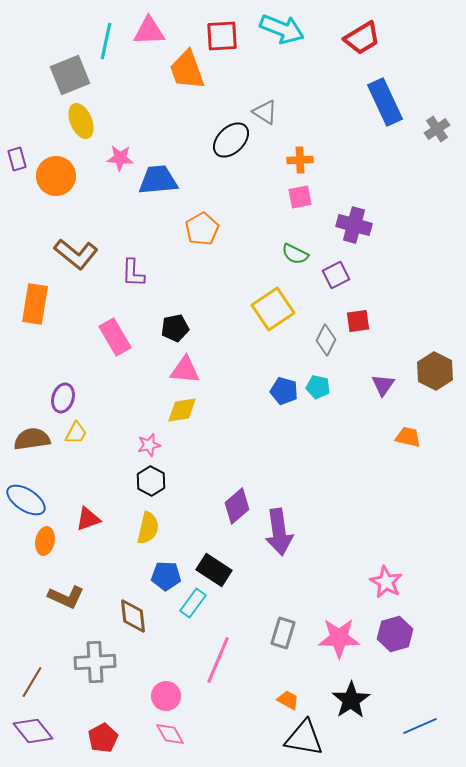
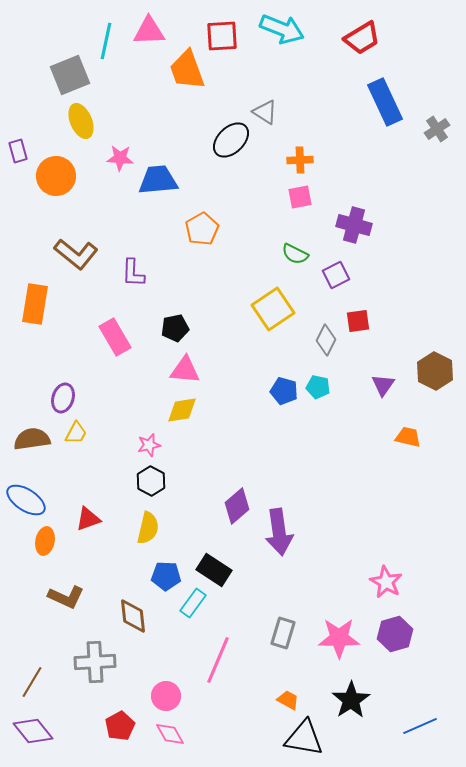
purple rectangle at (17, 159): moved 1 px right, 8 px up
red pentagon at (103, 738): moved 17 px right, 12 px up
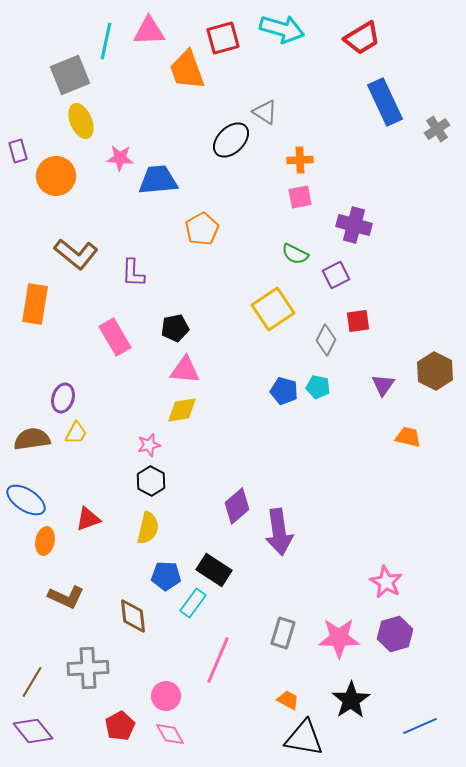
cyan arrow at (282, 29): rotated 6 degrees counterclockwise
red square at (222, 36): moved 1 px right, 2 px down; rotated 12 degrees counterclockwise
gray cross at (95, 662): moved 7 px left, 6 px down
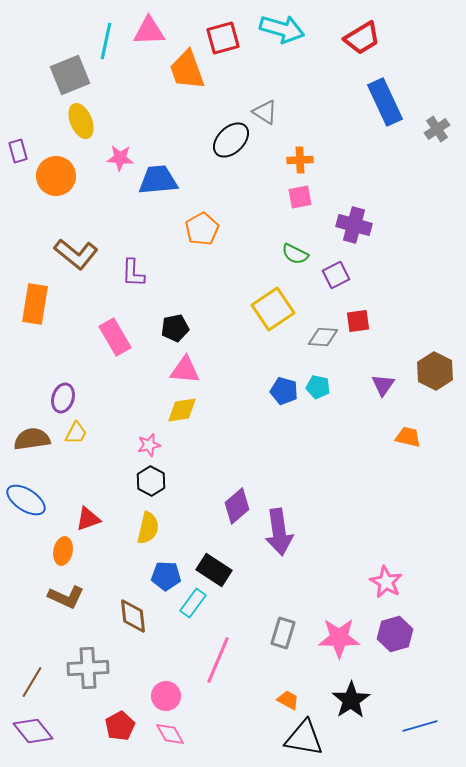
gray diamond at (326, 340): moved 3 px left, 3 px up; rotated 68 degrees clockwise
orange ellipse at (45, 541): moved 18 px right, 10 px down
blue line at (420, 726): rotated 8 degrees clockwise
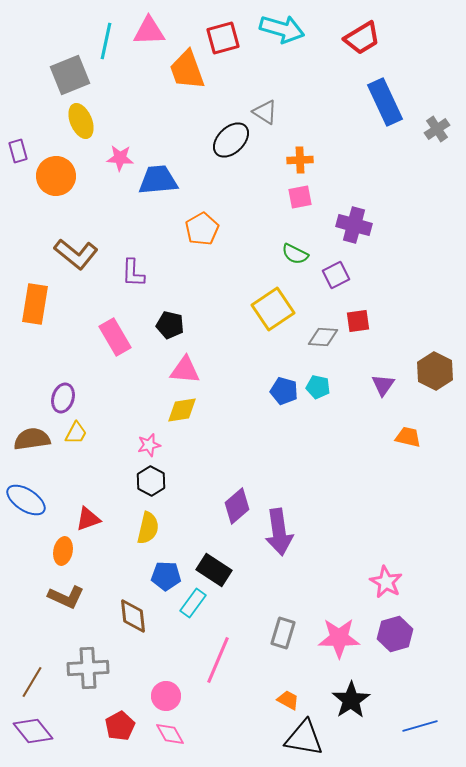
black pentagon at (175, 328): moved 5 px left, 3 px up; rotated 24 degrees clockwise
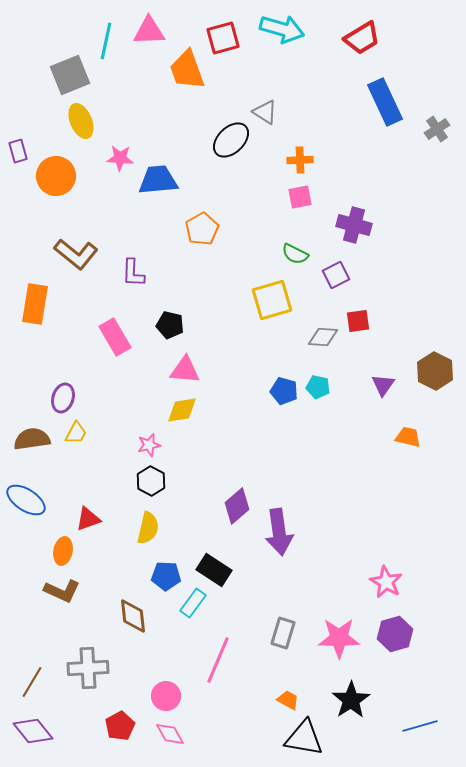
yellow square at (273, 309): moved 1 px left, 9 px up; rotated 18 degrees clockwise
brown L-shape at (66, 597): moved 4 px left, 6 px up
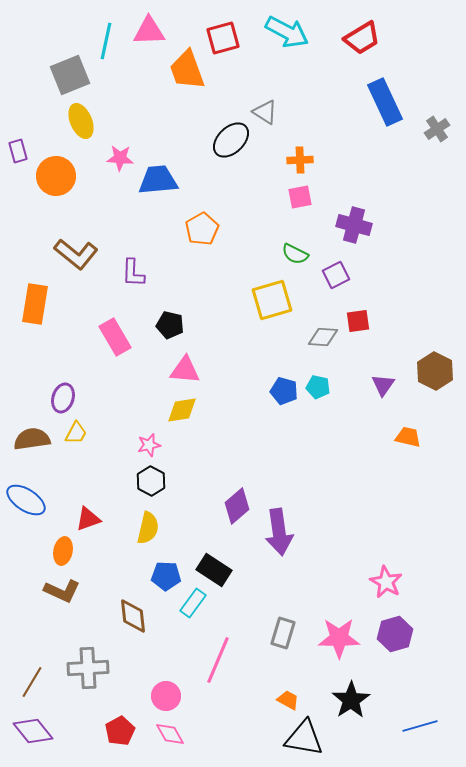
cyan arrow at (282, 29): moved 5 px right, 3 px down; rotated 12 degrees clockwise
red pentagon at (120, 726): moved 5 px down
